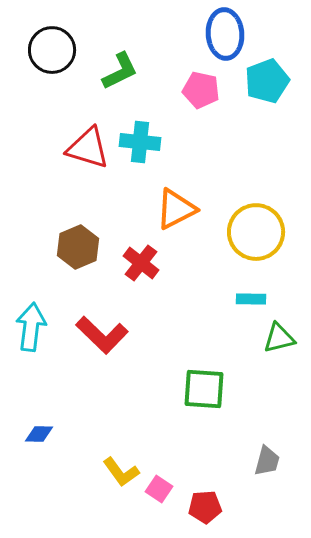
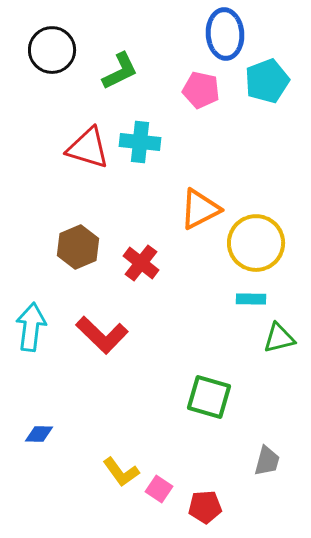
orange triangle: moved 24 px right
yellow circle: moved 11 px down
green square: moved 5 px right, 8 px down; rotated 12 degrees clockwise
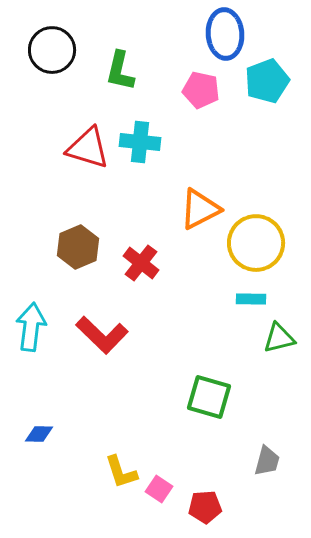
green L-shape: rotated 129 degrees clockwise
yellow L-shape: rotated 18 degrees clockwise
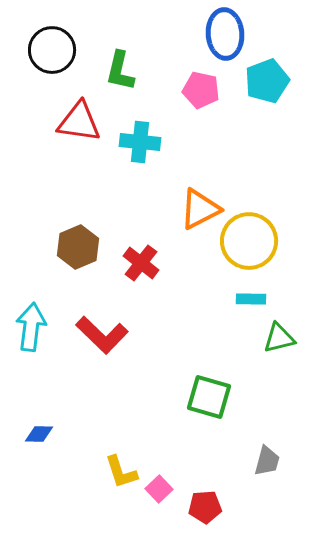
red triangle: moved 9 px left, 26 px up; rotated 9 degrees counterclockwise
yellow circle: moved 7 px left, 2 px up
pink square: rotated 12 degrees clockwise
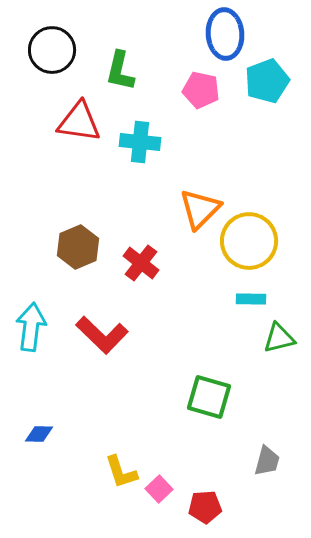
orange triangle: rotated 18 degrees counterclockwise
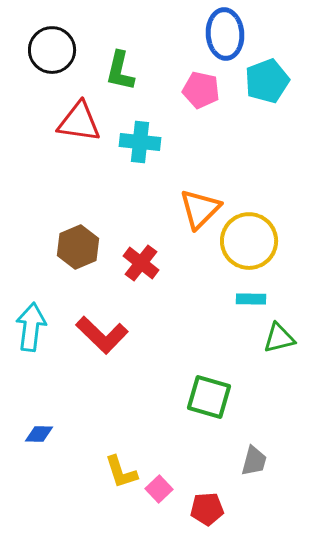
gray trapezoid: moved 13 px left
red pentagon: moved 2 px right, 2 px down
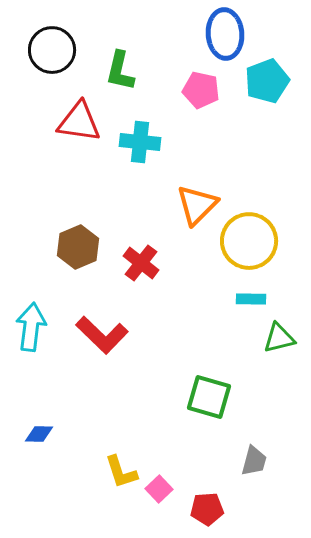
orange triangle: moved 3 px left, 4 px up
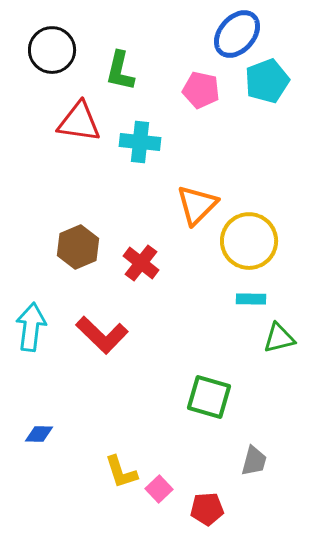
blue ellipse: moved 12 px right; rotated 45 degrees clockwise
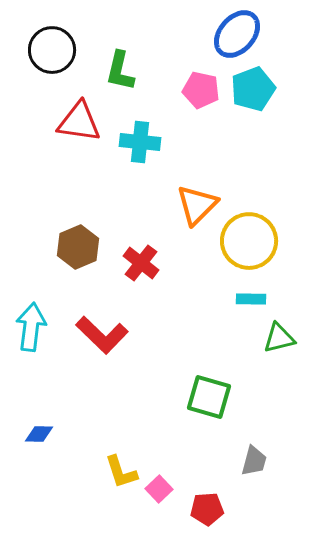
cyan pentagon: moved 14 px left, 8 px down
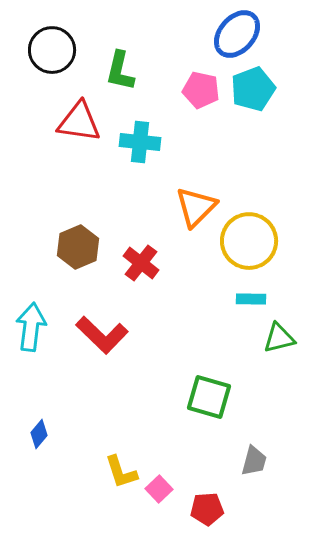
orange triangle: moved 1 px left, 2 px down
blue diamond: rotated 52 degrees counterclockwise
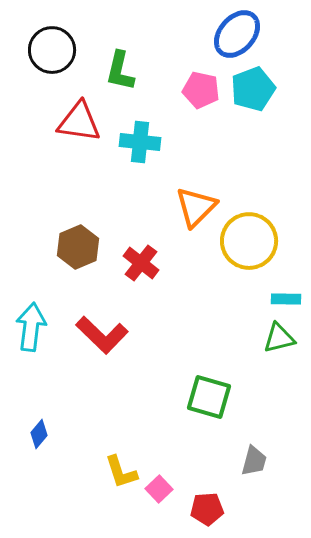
cyan rectangle: moved 35 px right
